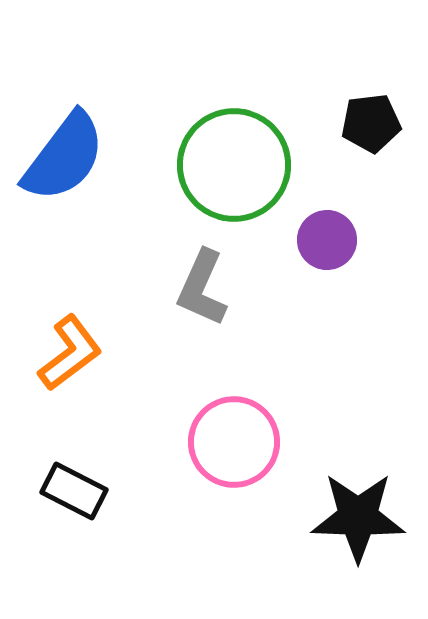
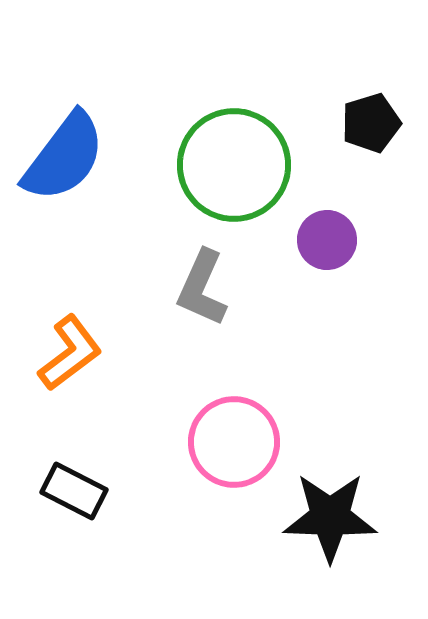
black pentagon: rotated 10 degrees counterclockwise
black star: moved 28 px left
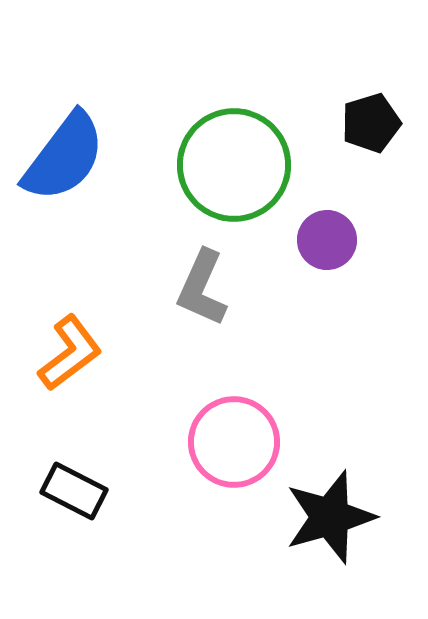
black star: rotated 18 degrees counterclockwise
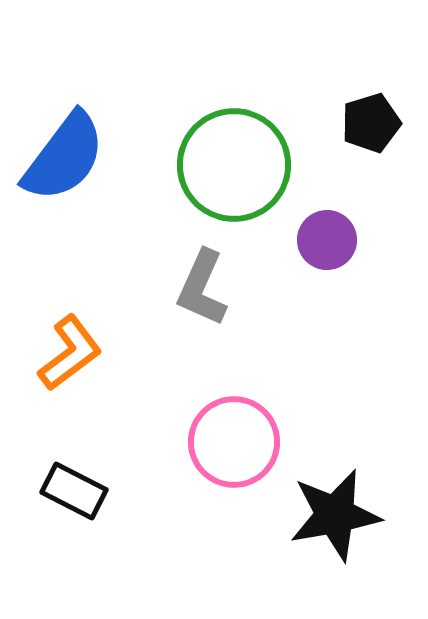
black star: moved 5 px right, 2 px up; rotated 6 degrees clockwise
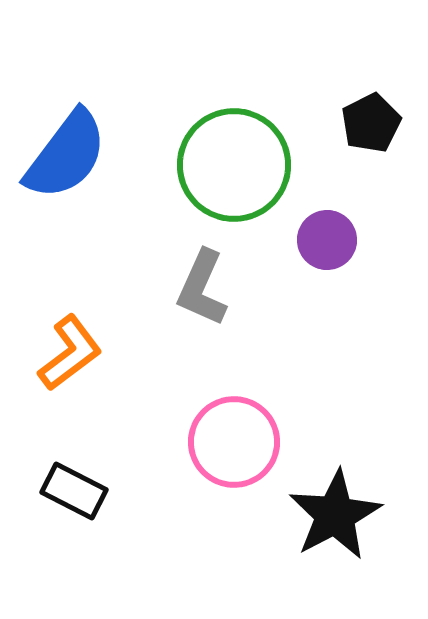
black pentagon: rotated 10 degrees counterclockwise
blue semicircle: moved 2 px right, 2 px up
black star: rotated 18 degrees counterclockwise
